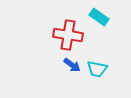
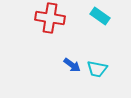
cyan rectangle: moved 1 px right, 1 px up
red cross: moved 18 px left, 17 px up
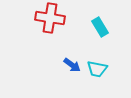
cyan rectangle: moved 11 px down; rotated 24 degrees clockwise
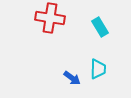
blue arrow: moved 13 px down
cyan trapezoid: moved 1 px right; rotated 100 degrees counterclockwise
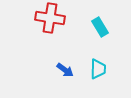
blue arrow: moved 7 px left, 8 px up
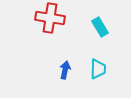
blue arrow: rotated 114 degrees counterclockwise
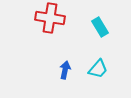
cyan trapezoid: rotated 40 degrees clockwise
